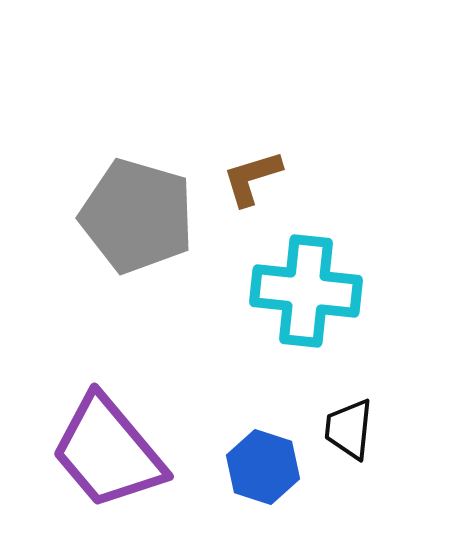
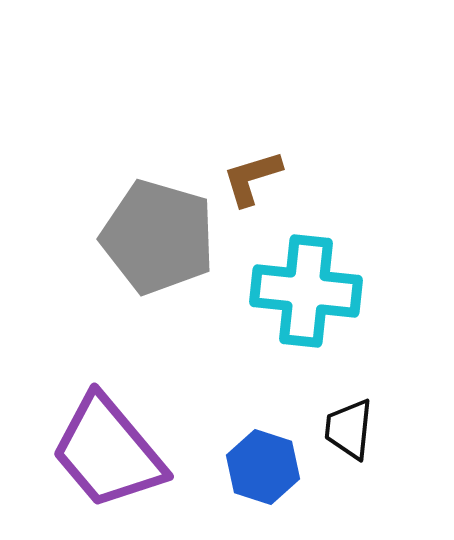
gray pentagon: moved 21 px right, 21 px down
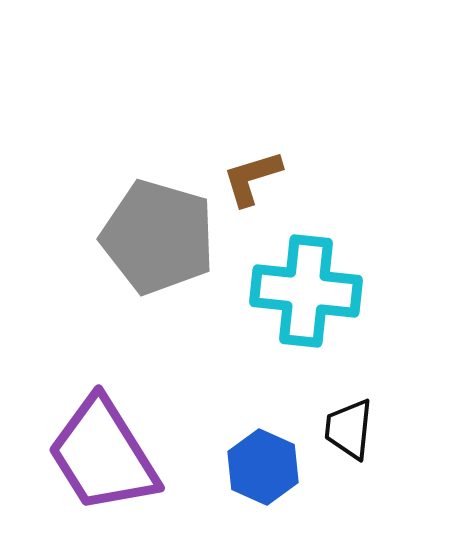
purple trapezoid: moved 5 px left, 3 px down; rotated 8 degrees clockwise
blue hexagon: rotated 6 degrees clockwise
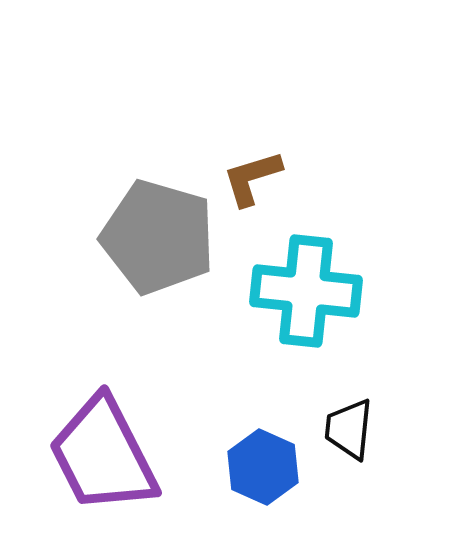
purple trapezoid: rotated 5 degrees clockwise
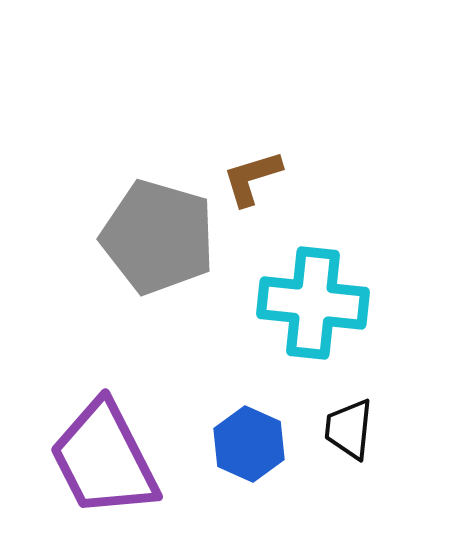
cyan cross: moved 7 px right, 12 px down
purple trapezoid: moved 1 px right, 4 px down
blue hexagon: moved 14 px left, 23 px up
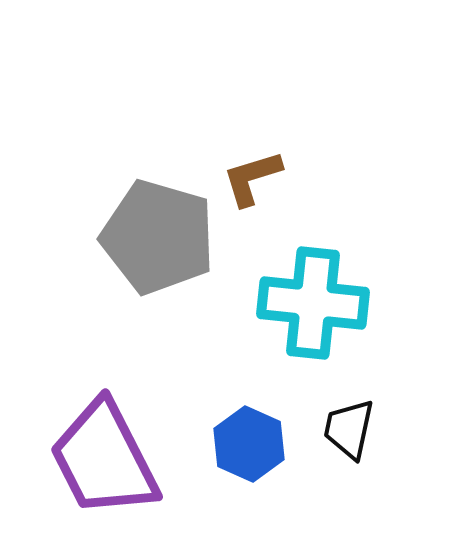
black trapezoid: rotated 6 degrees clockwise
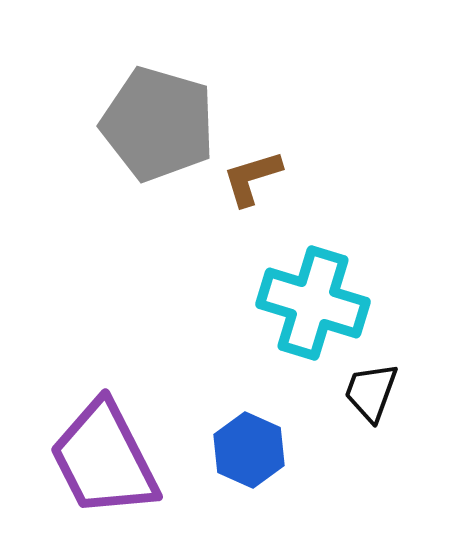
gray pentagon: moved 113 px up
cyan cross: rotated 11 degrees clockwise
black trapezoid: moved 22 px right, 37 px up; rotated 8 degrees clockwise
blue hexagon: moved 6 px down
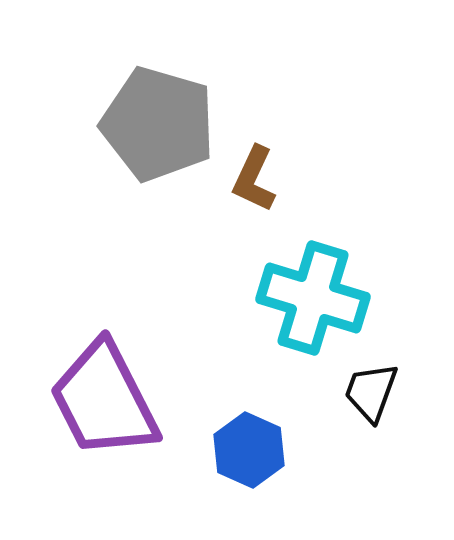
brown L-shape: moved 2 px right, 1 px down; rotated 48 degrees counterclockwise
cyan cross: moved 5 px up
purple trapezoid: moved 59 px up
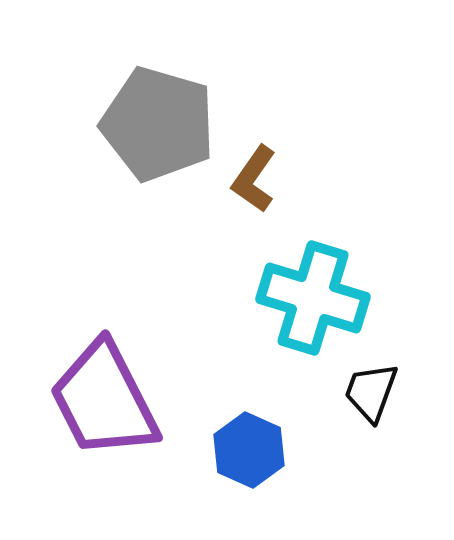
brown L-shape: rotated 10 degrees clockwise
